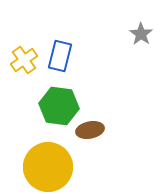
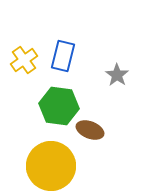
gray star: moved 24 px left, 41 px down
blue rectangle: moved 3 px right
brown ellipse: rotated 32 degrees clockwise
yellow circle: moved 3 px right, 1 px up
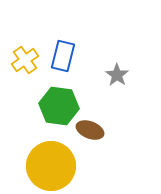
yellow cross: moved 1 px right
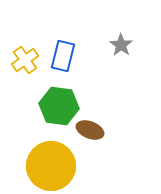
gray star: moved 4 px right, 30 px up
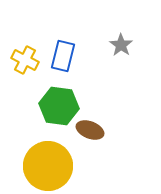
yellow cross: rotated 28 degrees counterclockwise
yellow circle: moved 3 px left
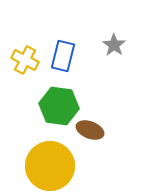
gray star: moved 7 px left
yellow circle: moved 2 px right
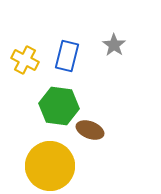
blue rectangle: moved 4 px right
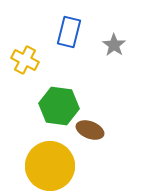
blue rectangle: moved 2 px right, 24 px up
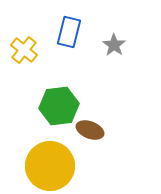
yellow cross: moved 1 px left, 10 px up; rotated 12 degrees clockwise
green hexagon: rotated 15 degrees counterclockwise
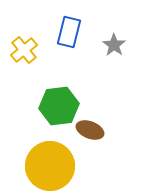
yellow cross: rotated 12 degrees clockwise
